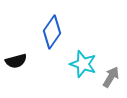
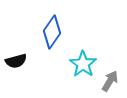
cyan star: rotated 16 degrees clockwise
gray arrow: moved 1 px left, 4 px down
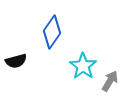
cyan star: moved 2 px down
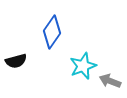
cyan star: rotated 16 degrees clockwise
gray arrow: rotated 100 degrees counterclockwise
